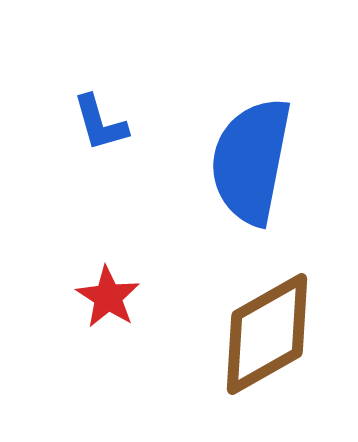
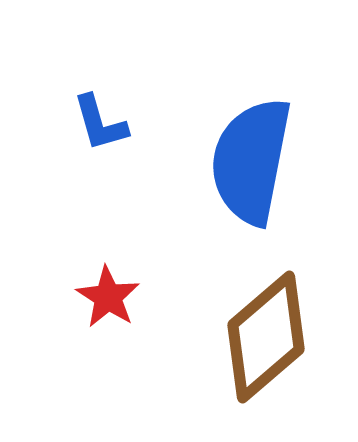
brown diamond: moved 1 px left, 3 px down; rotated 11 degrees counterclockwise
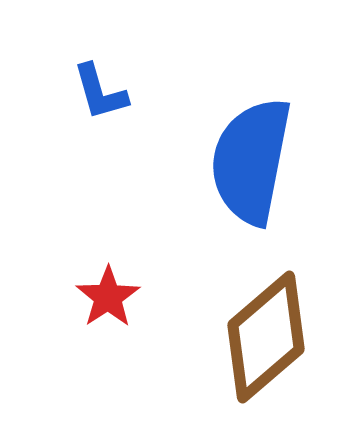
blue L-shape: moved 31 px up
red star: rotated 6 degrees clockwise
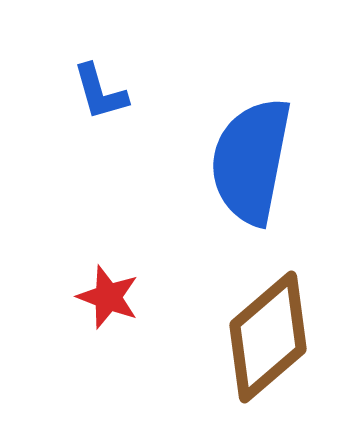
red star: rotated 18 degrees counterclockwise
brown diamond: moved 2 px right
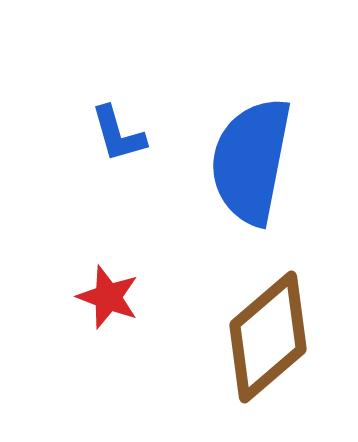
blue L-shape: moved 18 px right, 42 px down
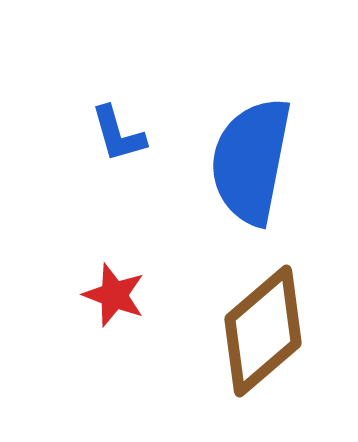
red star: moved 6 px right, 2 px up
brown diamond: moved 5 px left, 6 px up
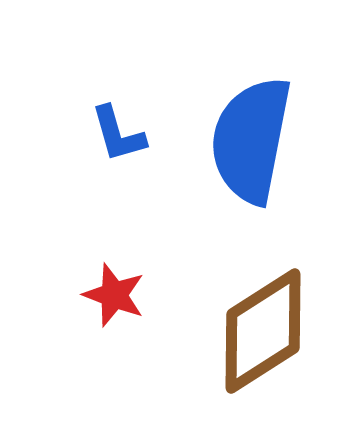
blue semicircle: moved 21 px up
brown diamond: rotated 8 degrees clockwise
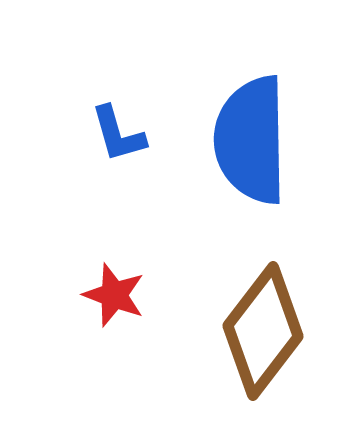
blue semicircle: rotated 12 degrees counterclockwise
brown diamond: rotated 20 degrees counterclockwise
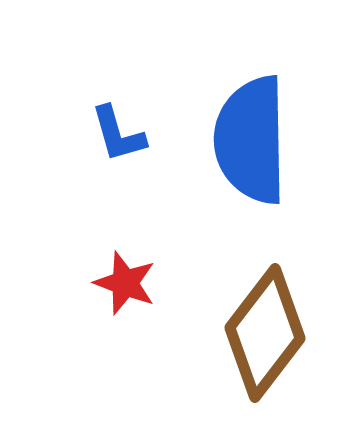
red star: moved 11 px right, 12 px up
brown diamond: moved 2 px right, 2 px down
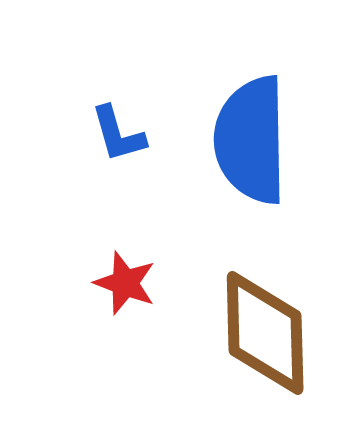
brown diamond: rotated 39 degrees counterclockwise
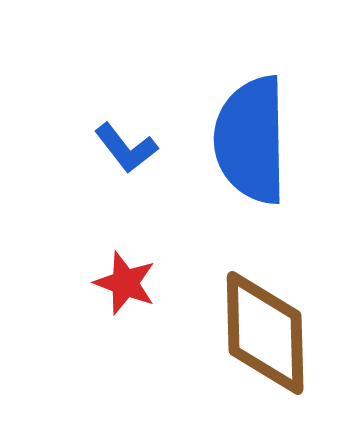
blue L-shape: moved 8 px right, 14 px down; rotated 22 degrees counterclockwise
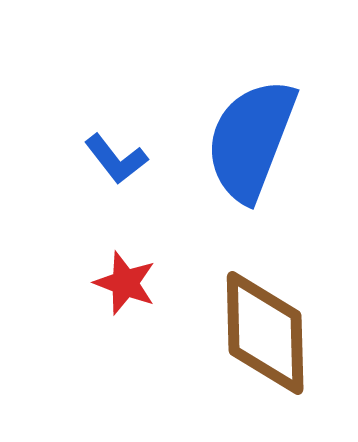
blue semicircle: rotated 22 degrees clockwise
blue L-shape: moved 10 px left, 11 px down
